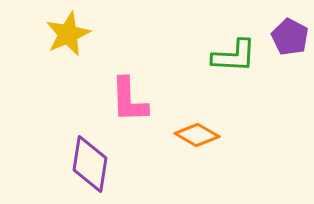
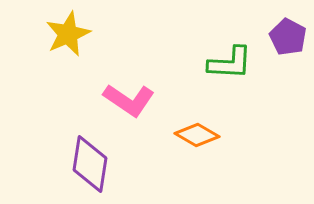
purple pentagon: moved 2 px left
green L-shape: moved 4 px left, 7 px down
pink L-shape: rotated 54 degrees counterclockwise
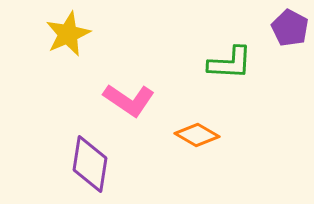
purple pentagon: moved 2 px right, 9 px up
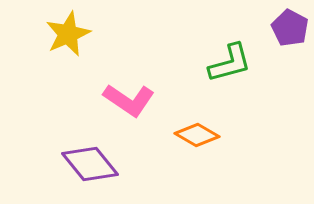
green L-shape: rotated 18 degrees counterclockwise
purple diamond: rotated 48 degrees counterclockwise
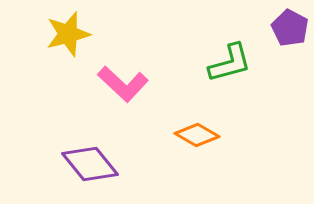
yellow star: rotated 9 degrees clockwise
pink L-shape: moved 6 px left, 16 px up; rotated 9 degrees clockwise
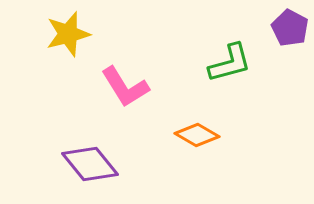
pink L-shape: moved 2 px right, 3 px down; rotated 15 degrees clockwise
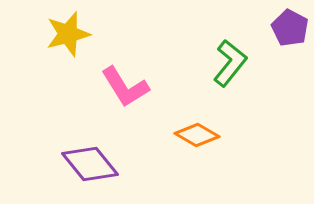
green L-shape: rotated 36 degrees counterclockwise
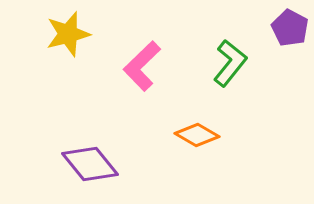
pink L-shape: moved 17 px right, 21 px up; rotated 78 degrees clockwise
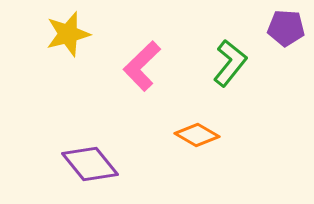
purple pentagon: moved 4 px left; rotated 24 degrees counterclockwise
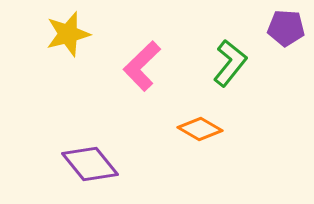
orange diamond: moved 3 px right, 6 px up
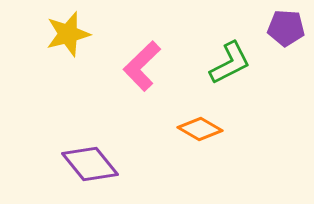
green L-shape: rotated 24 degrees clockwise
